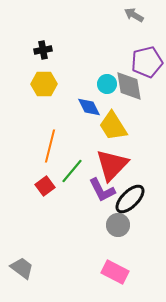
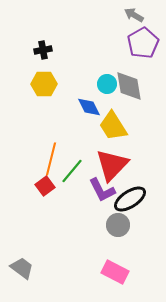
purple pentagon: moved 4 px left, 19 px up; rotated 16 degrees counterclockwise
orange line: moved 1 px right, 13 px down
black ellipse: rotated 12 degrees clockwise
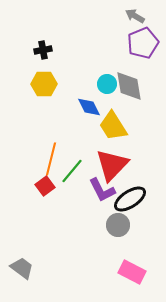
gray arrow: moved 1 px right, 1 px down
purple pentagon: rotated 8 degrees clockwise
pink rectangle: moved 17 px right
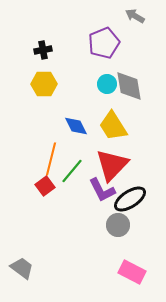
purple pentagon: moved 39 px left
blue diamond: moved 13 px left, 19 px down
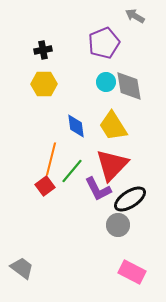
cyan circle: moved 1 px left, 2 px up
blue diamond: rotated 20 degrees clockwise
purple L-shape: moved 4 px left, 1 px up
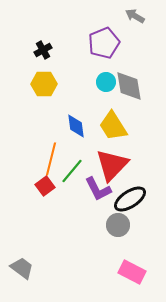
black cross: rotated 18 degrees counterclockwise
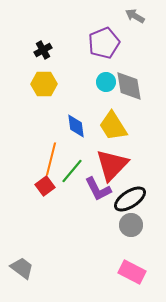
gray circle: moved 13 px right
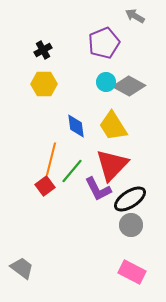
gray diamond: rotated 52 degrees counterclockwise
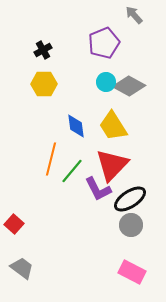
gray arrow: moved 1 px left, 1 px up; rotated 18 degrees clockwise
red square: moved 31 px left, 38 px down; rotated 12 degrees counterclockwise
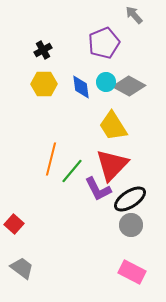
blue diamond: moved 5 px right, 39 px up
